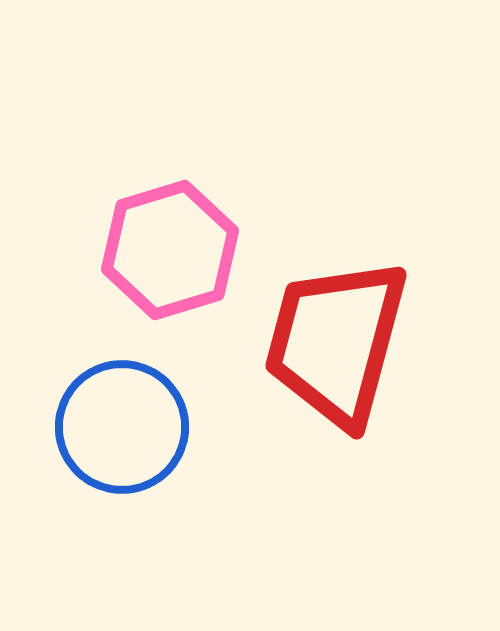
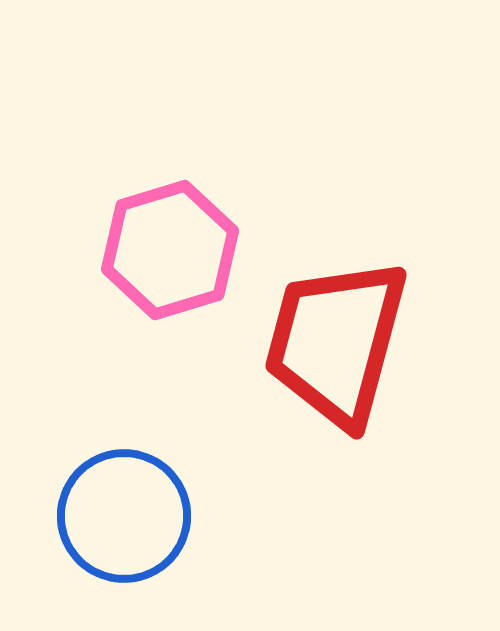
blue circle: moved 2 px right, 89 px down
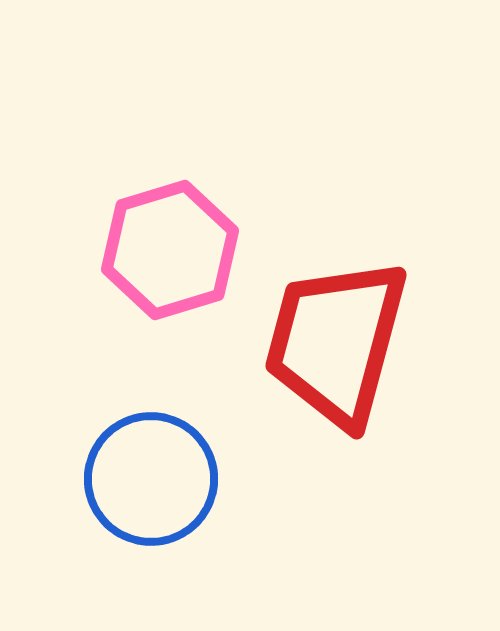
blue circle: moved 27 px right, 37 px up
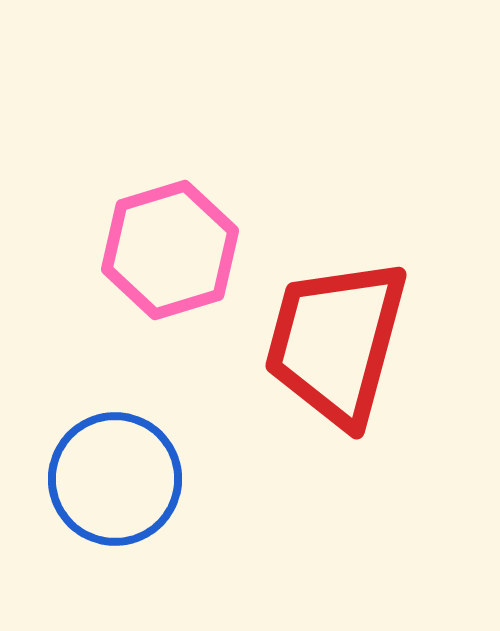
blue circle: moved 36 px left
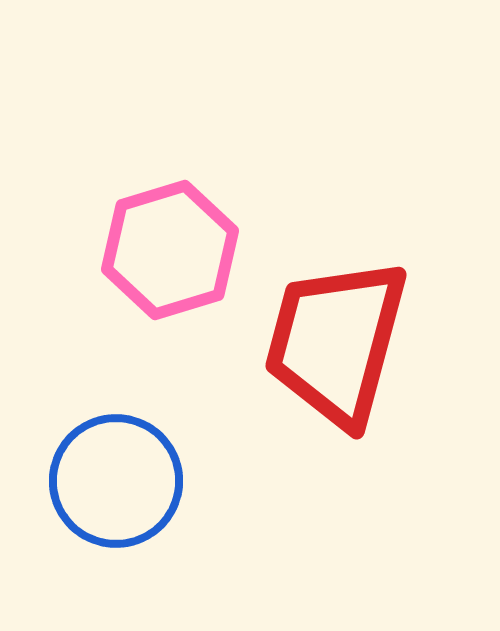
blue circle: moved 1 px right, 2 px down
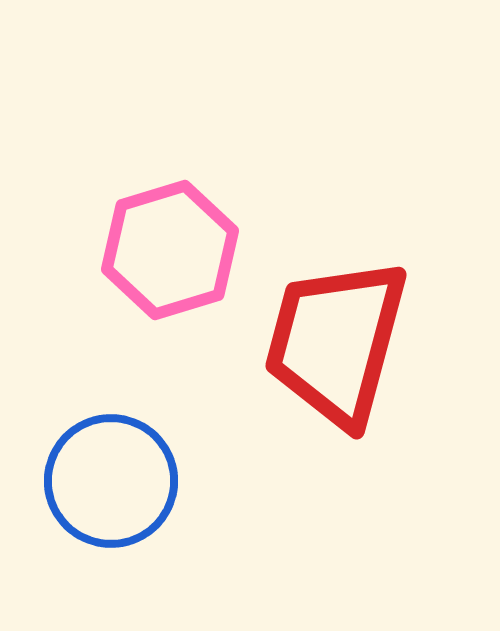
blue circle: moved 5 px left
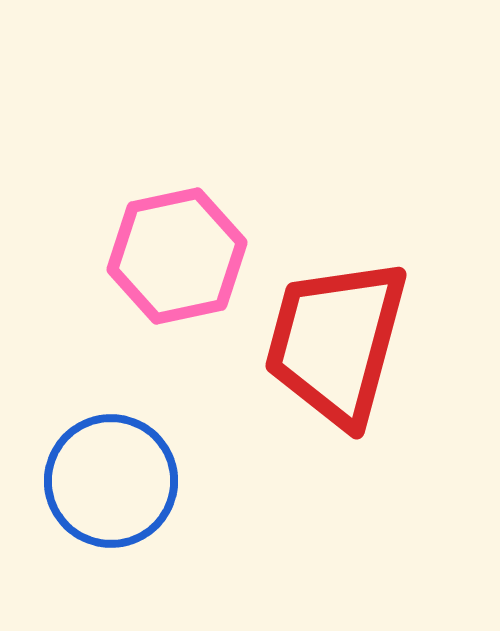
pink hexagon: moved 7 px right, 6 px down; rotated 5 degrees clockwise
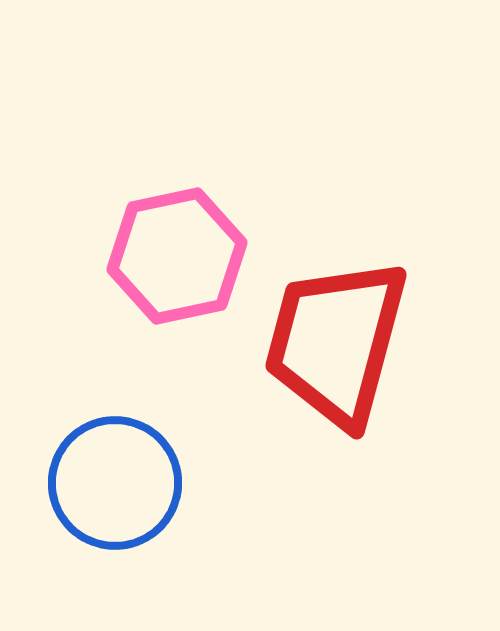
blue circle: moved 4 px right, 2 px down
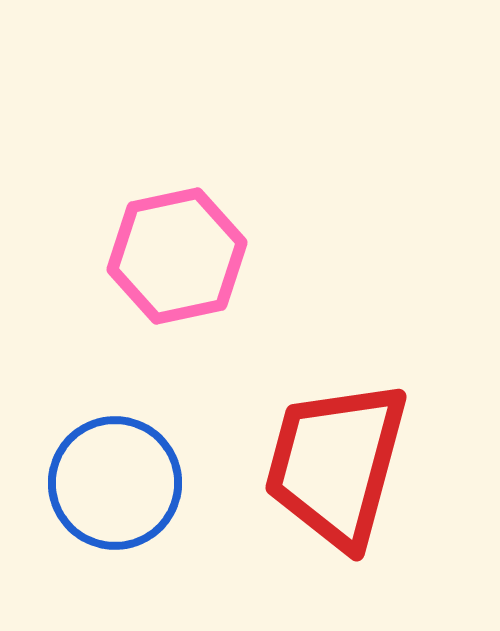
red trapezoid: moved 122 px down
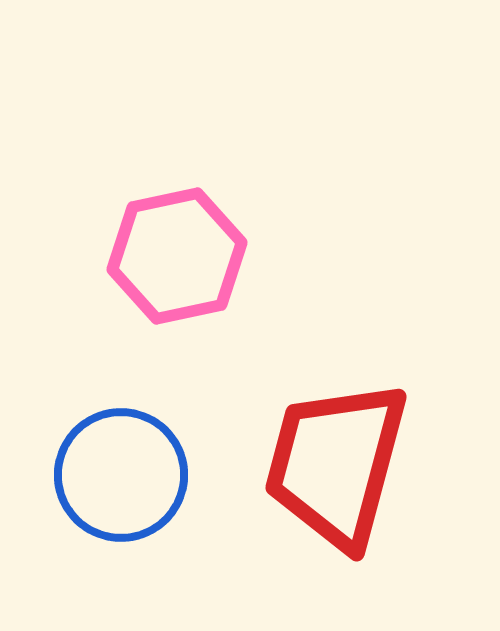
blue circle: moved 6 px right, 8 px up
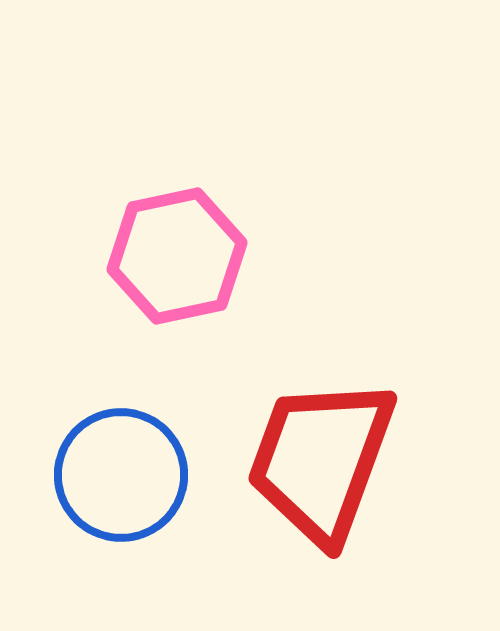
red trapezoid: moved 15 px left, 4 px up; rotated 5 degrees clockwise
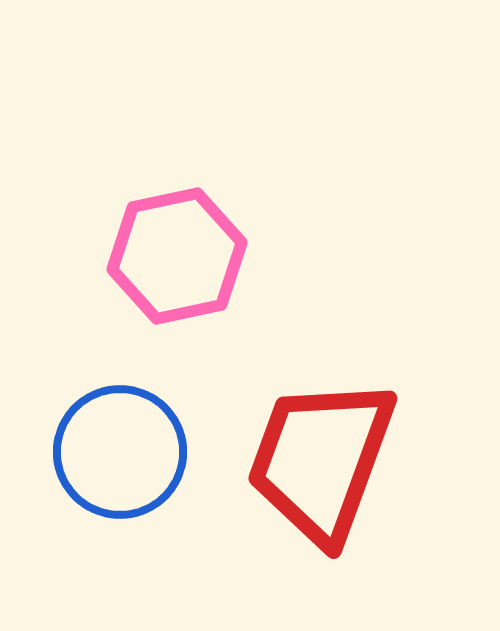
blue circle: moved 1 px left, 23 px up
